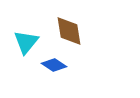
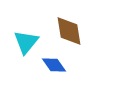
blue diamond: rotated 20 degrees clockwise
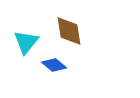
blue diamond: rotated 15 degrees counterclockwise
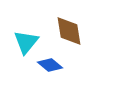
blue diamond: moved 4 px left
